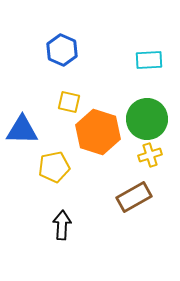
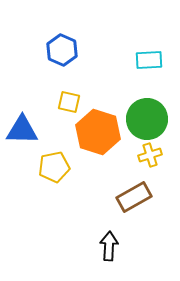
black arrow: moved 47 px right, 21 px down
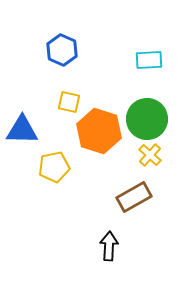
orange hexagon: moved 1 px right, 1 px up
yellow cross: rotated 30 degrees counterclockwise
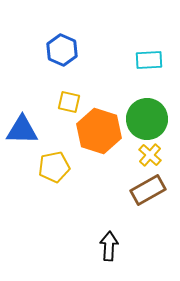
brown rectangle: moved 14 px right, 7 px up
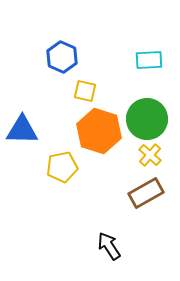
blue hexagon: moved 7 px down
yellow square: moved 16 px right, 11 px up
yellow pentagon: moved 8 px right
brown rectangle: moved 2 px left, 3 px down
black arrow: rotated 36 degrees counterclockwise
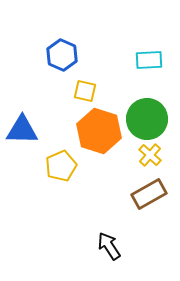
blue hexagon: moved 2 px up
yellow pentagon: moved 1 px left, 1 px up; rotated 12 degrees counterclockwise
brown rectangle: moved 3 px right, 1 px down
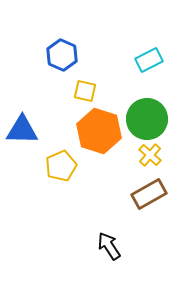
cyan rectangle: rotated 24 degrees counterclockwise
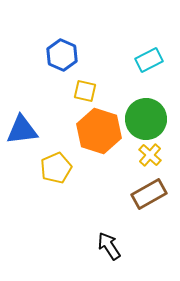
green circle: moved 1 px left
blue triangle: rotated 8 degrees counterclockwise
yellow pentagon: moved 5 px left, 2 px down
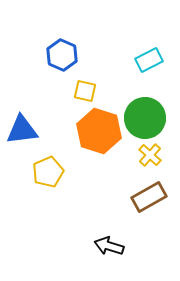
green circle: moved 1 px left, 1 px up
yellow pentagon: moved 8 px left, 4 px down
brown rectangle: moved 3 px down
black arrow: rotated 40 degrees counterclockwise
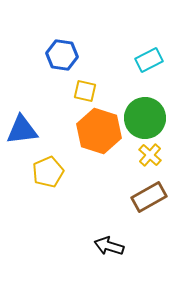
blue hexagon: rotated 16 degrees counterclockwise
